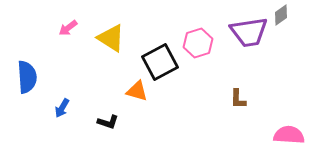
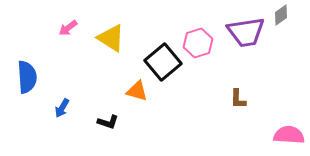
purple trapezoid: moved 3 px left
black square: moved 3 px right; rotated 12 degrees counterclockwise
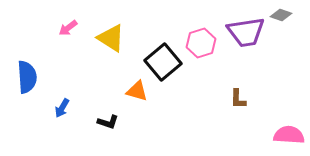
gray diamond: rotated 55 degrees clockwise
pink hexagon: moved 3 px right
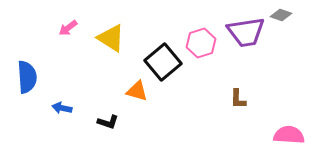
blue arrow: rotated 72 degrees clockwise
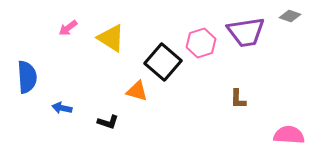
gray diamond: moved 9 px right, 1 px down
black square: rotated 9 degrees counterclockwise
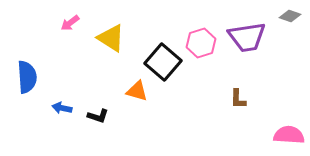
pink arrow: moved 2 px right, 5 px up
purple trapezoid: moved 1 px right, 5 px down
black L-shape: moved 10 px left, 6 px up
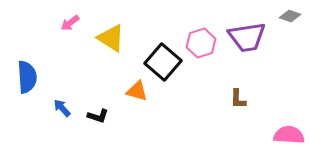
blue arrow: rotated 36 degrees clockwise
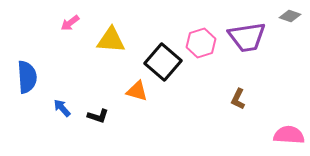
yellow triangle: moved 2 px down; rotated 28 degrees counterclockwise
brown L-shape: rotated 25 degrees clockwise
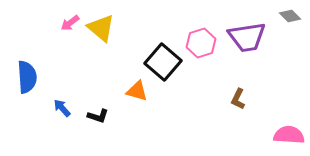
gray diamond: rotated 25 degrees clockwise
yellow triangle: moved 10 px left, 12 px up; rotated 36 degrees clockwise
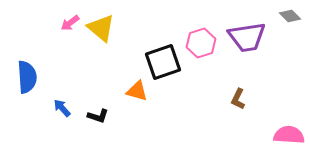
black square: rotated 30 degrees clockwise
